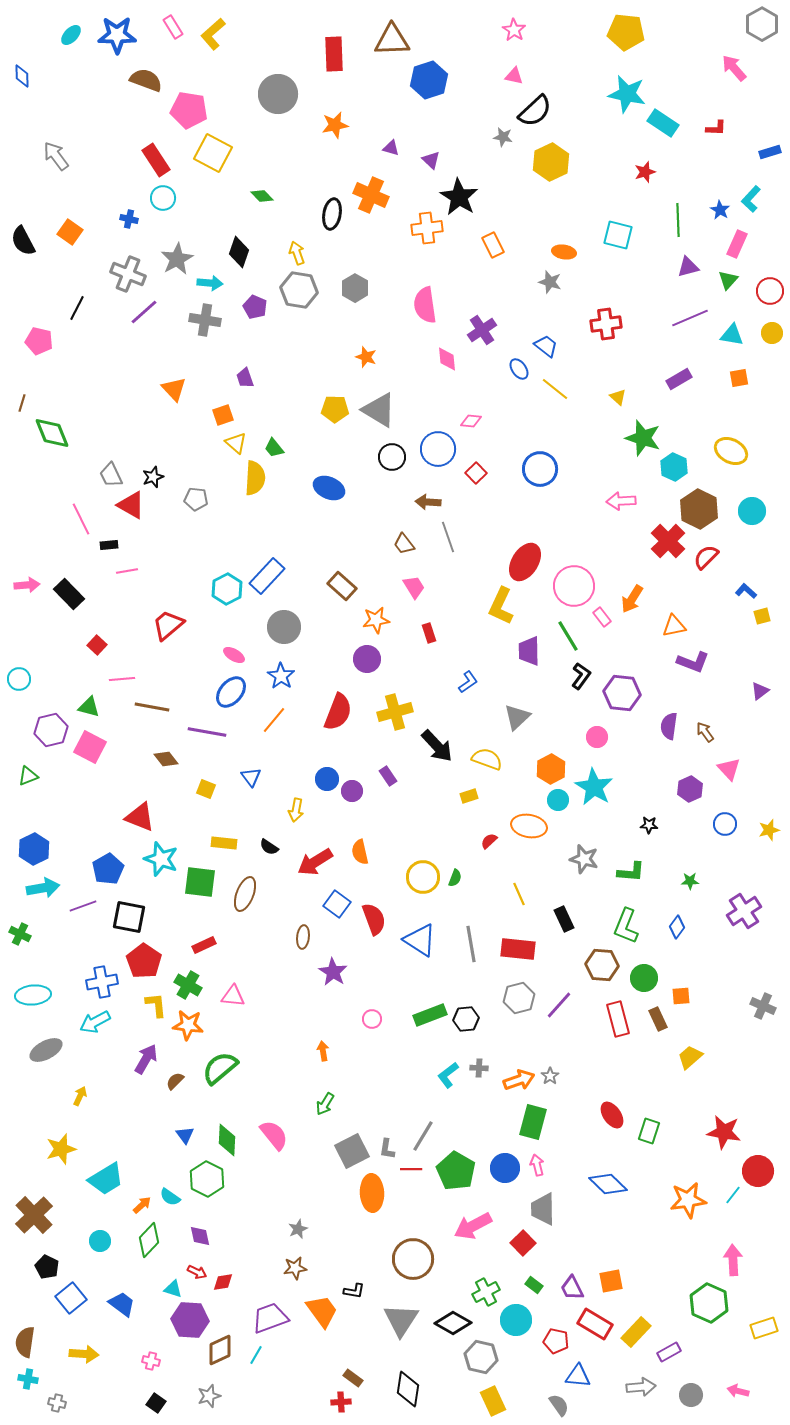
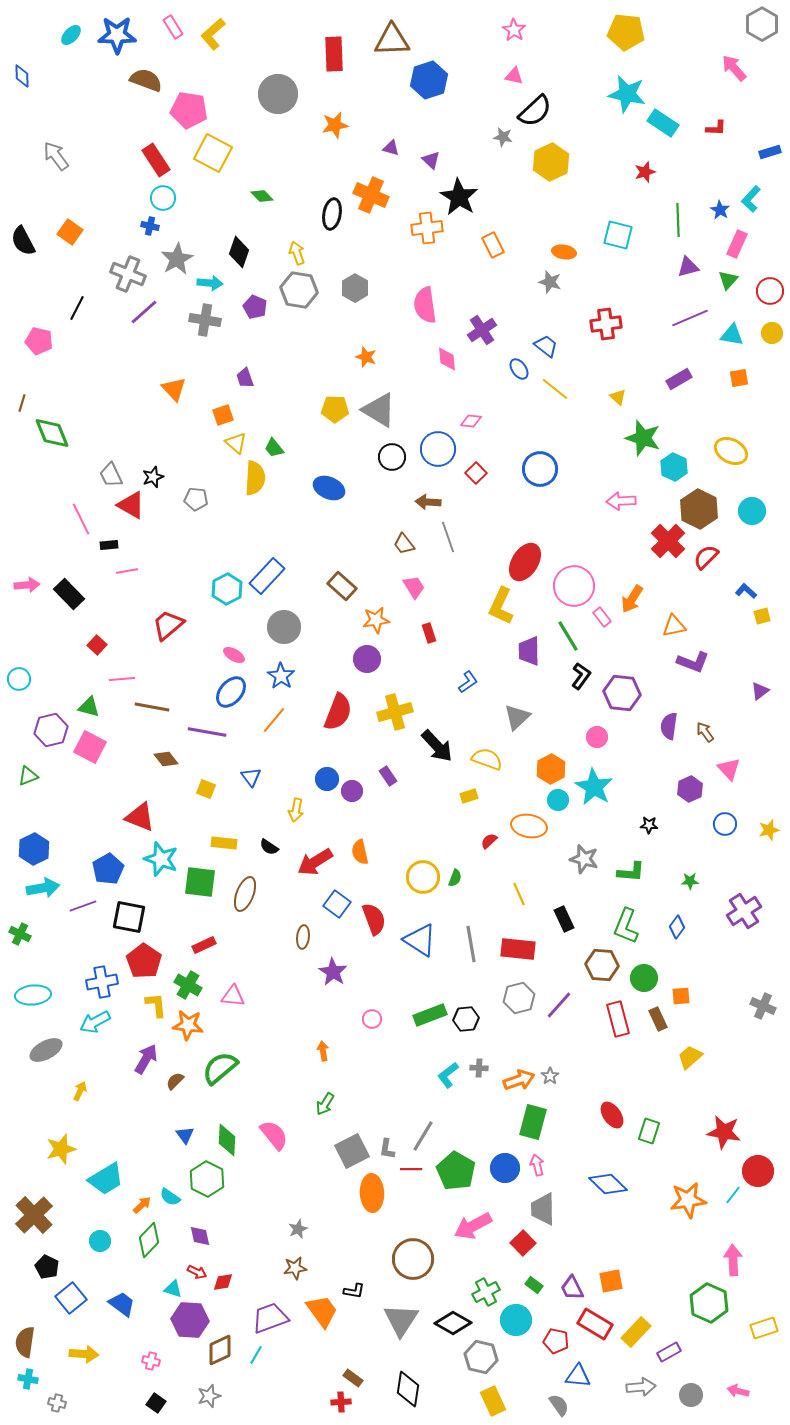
blue cross at (129, 219): moved 21 px right, 7 px down
yellow arrow at (80, 1096): moved 5 px up
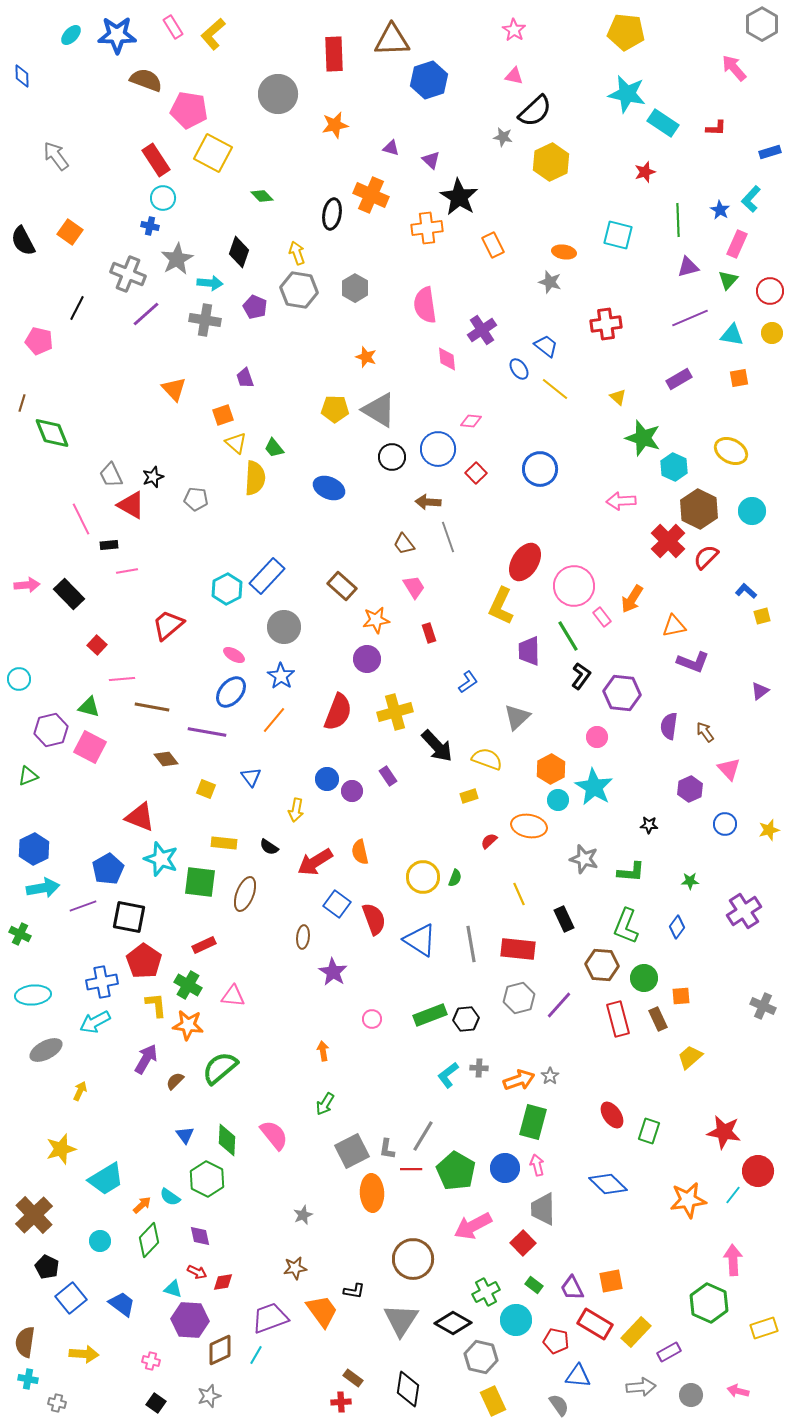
purple line at (144, 312): moved 2 px right, 2 px down
gray star at (298, 1229): moved 5 px right, 14 px up
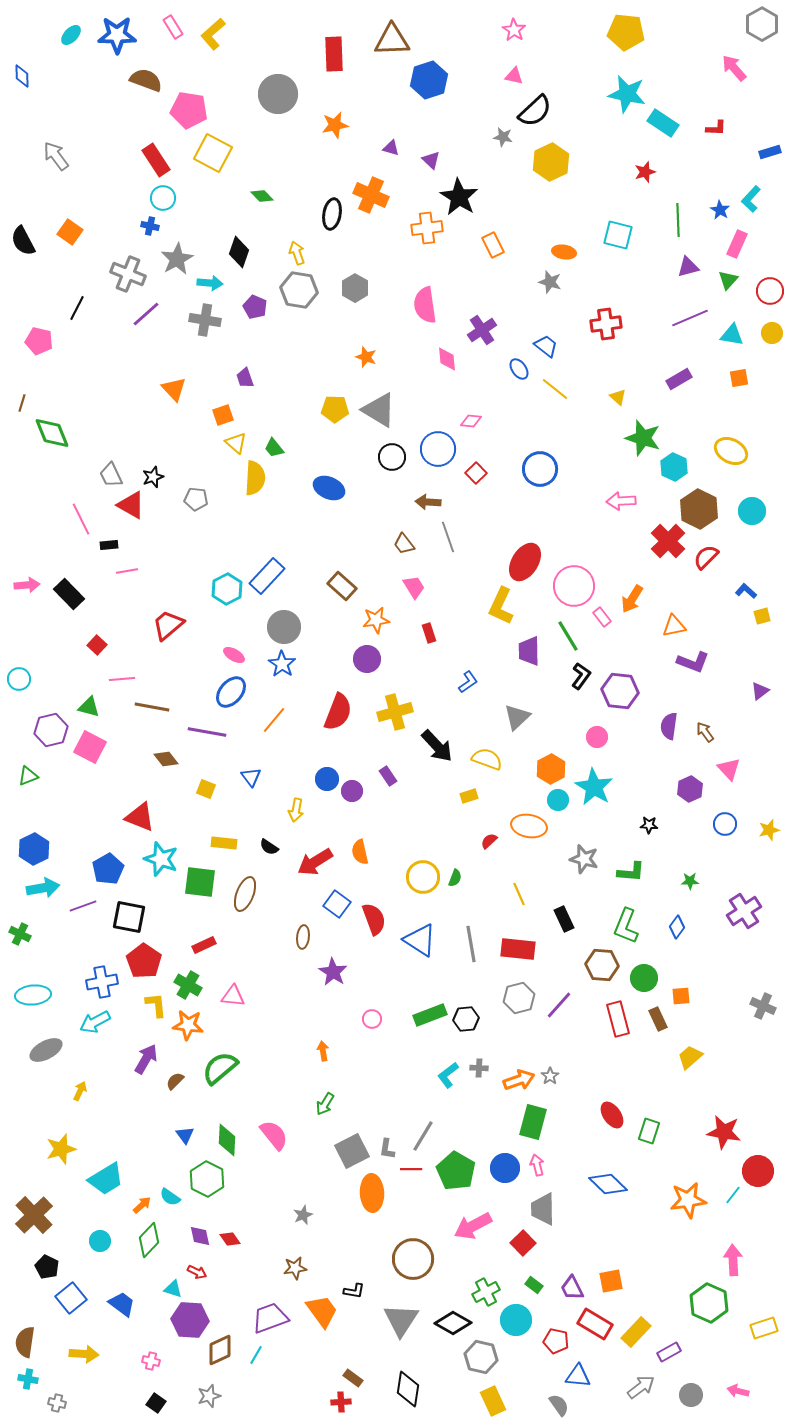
blue star at (281, 676): moved 1 px right, 12 px up
purple hexagon at (622, 693): moved 2 px left, 2 px up
red diamond at (223, 1282): moved 7 px right, 43 px up; rotated 65 degrees clockwise
gray arrow at (641, 1387): rotated 32 degrees counterclockwise
